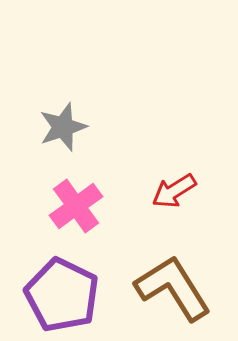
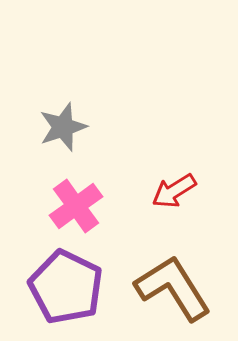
purple pentagon: moved 4 px right, 8 px up
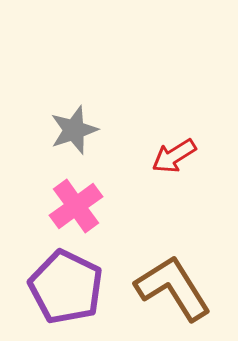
gray star: moved 11 px right, 3 px down
red arrow: moved 35 px up
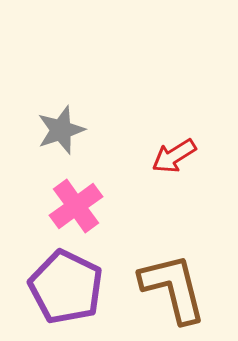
gray star: moved 13 px left
brown L-shape: rotated 18 degrees clockwise
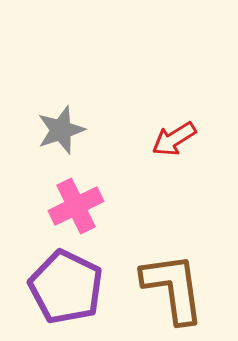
red arrow: moved 17 px up
pink cross: rotated 10 degrees clockwise
brown L-shape: rotated 6 degrees clockwise
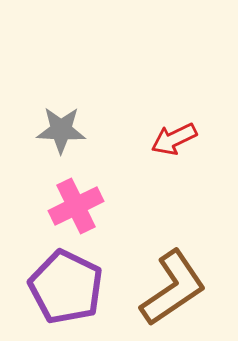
gray star: rotated 21 degrees clockwise
red arrow: rotated 6 degrees clockwise
brown L-shape: rotated 64 degrees clockwise
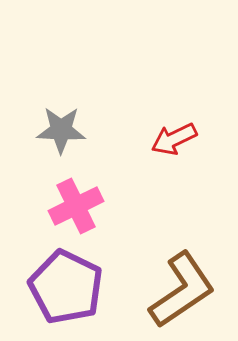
brown L-shape: moved 9 px right, 2 px down
